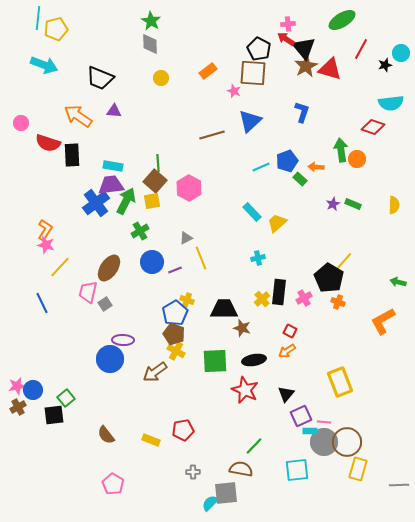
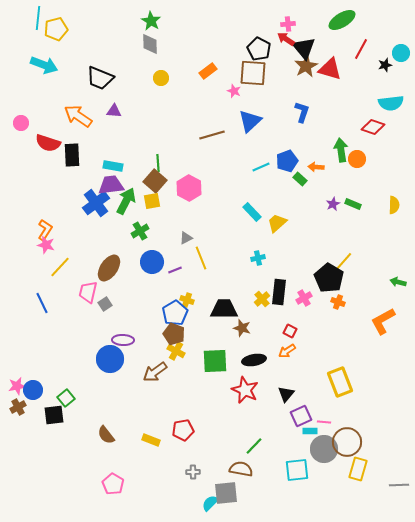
gray circle at (324, 442): moved 7 px down
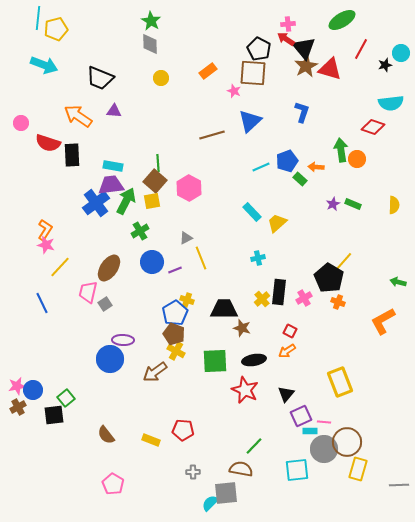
red pentagon at (183, 430): rotated 15 degrees clockwise
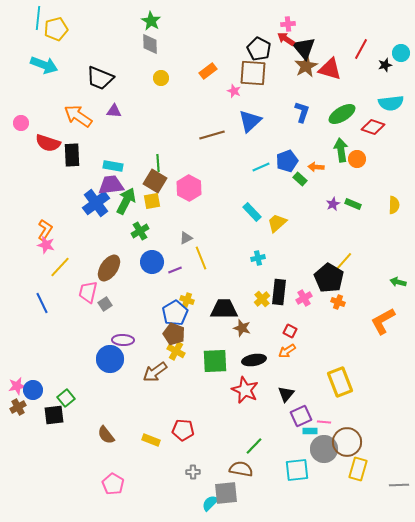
green ellipse at (342, 20): moved 94 px down
brown square at (155, 181): rotated 10 degrees counterclockwise
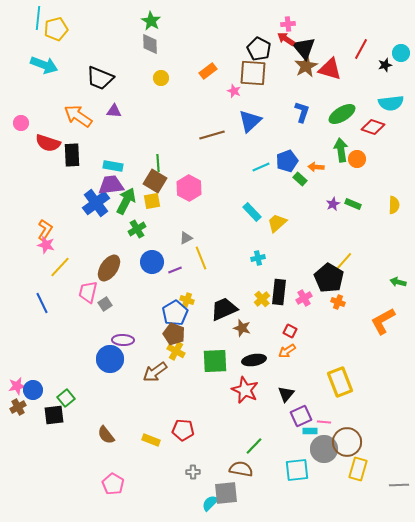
green cross at (140, 231): moved 3 px left, 2 px up
black trapezoid at (224, 309): rotated 24 degrees counterclockwise
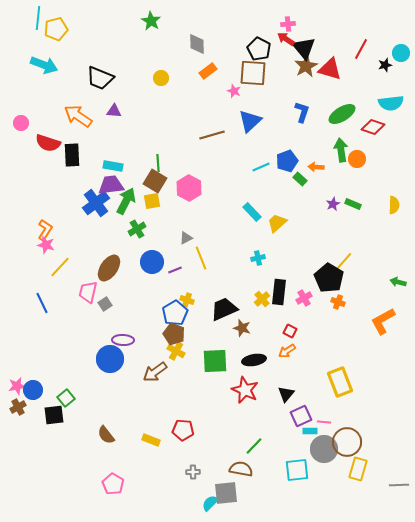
gray diamond at (150, 44): moved 47 px right
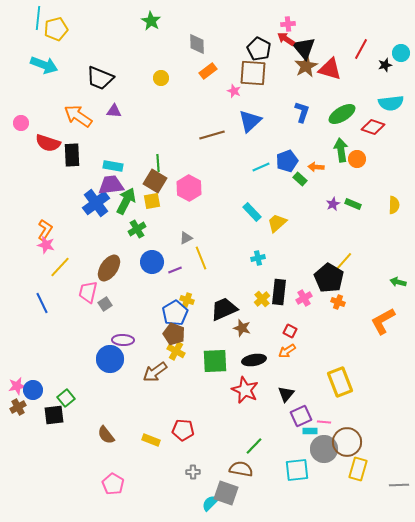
gray square at (226, 493): rotated 25 degrees clockwise
